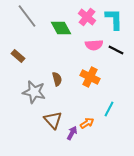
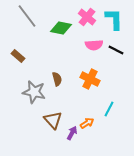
green diamond: rotated 50 degrees counterclockwise
orange cross: moved 2 px down
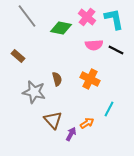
cyan L-shape: rotated 10 degrees counterclockwise
purple arrow: moved 1 px left, 1 px down
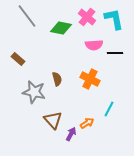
black line: moved 1 px left, 3 px down; rotated 28 degrees counterclockwise
brown rectangle: moved 3 px down
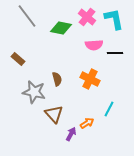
brown triangle: moved 1 px right, 6 px up
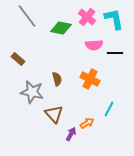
gray star: moved 2 px left
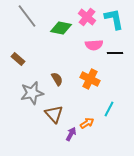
brown semicircle: rotated 16 degrees counterclockwise
gray star: moved 1 px down; rotated 25 degrees counterclockwise
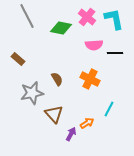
gray line: rotated 10 degrees clockwise
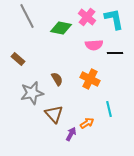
cyan line: rotated 42 degrees counterclockwise
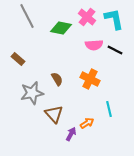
black line: moved 3 px up; rotated 28 degrees clockwise
